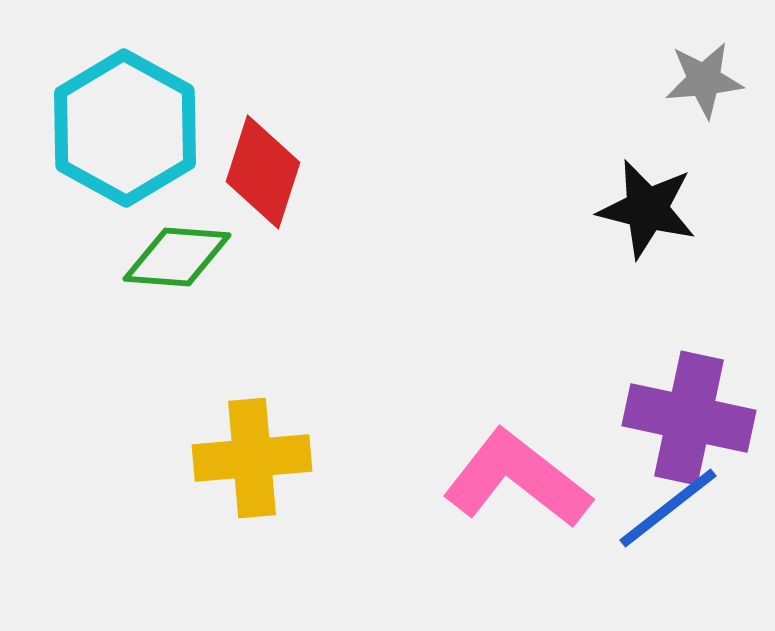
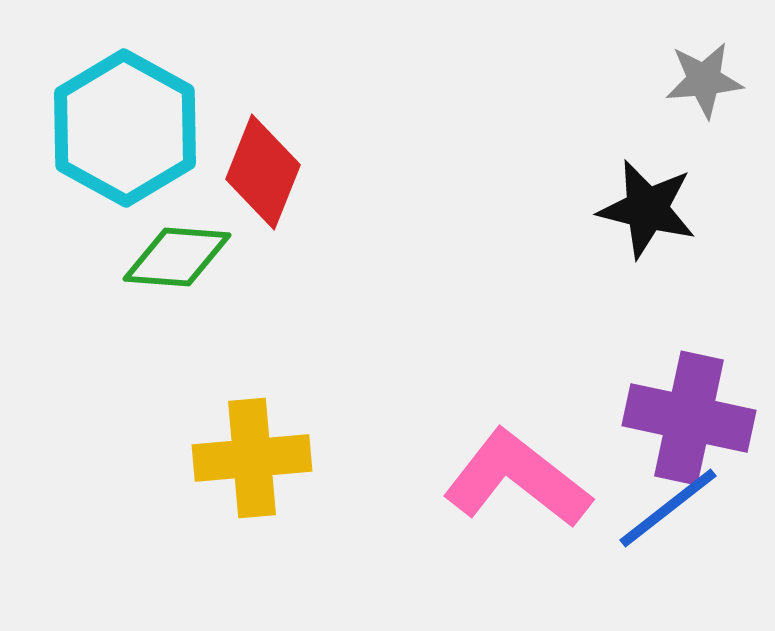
red diamond: rotated 4 degrees clockwise
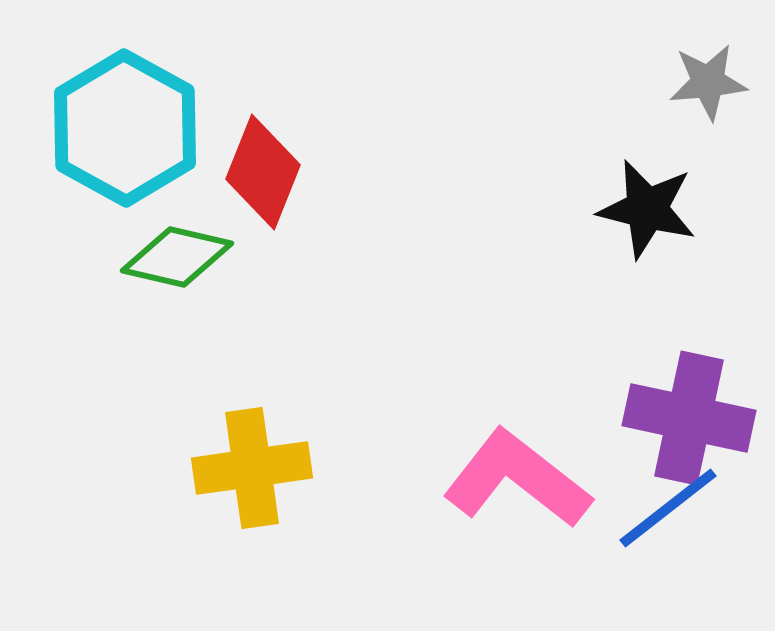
gray star: moved 4 px right, 2 px down
green diamond: rotated 9 degrees clockwise
yellow cross: moved 10 px down; rotated 3 degrees counterclockwise
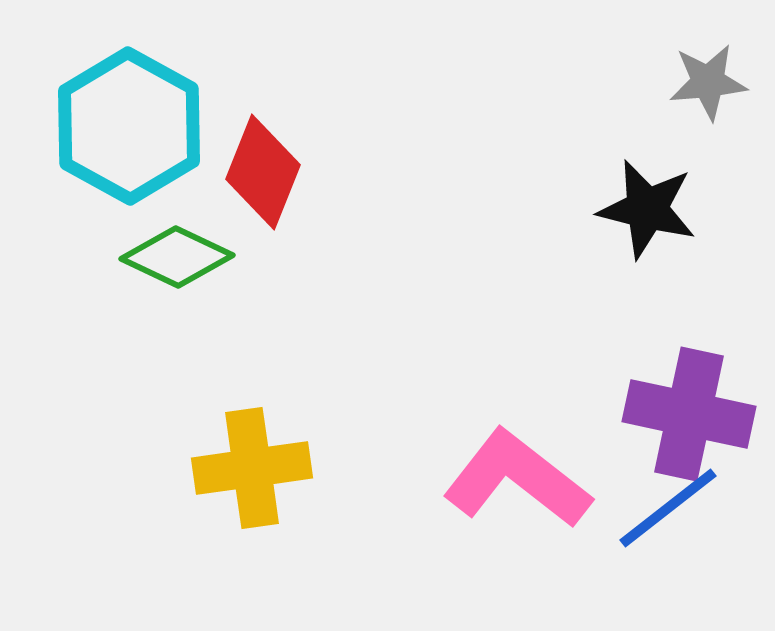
cyan hexagon: moved 4 px right, 2 px up
green diamond: rotated 12 degrees clockwise
purple cross: moved 4 px up
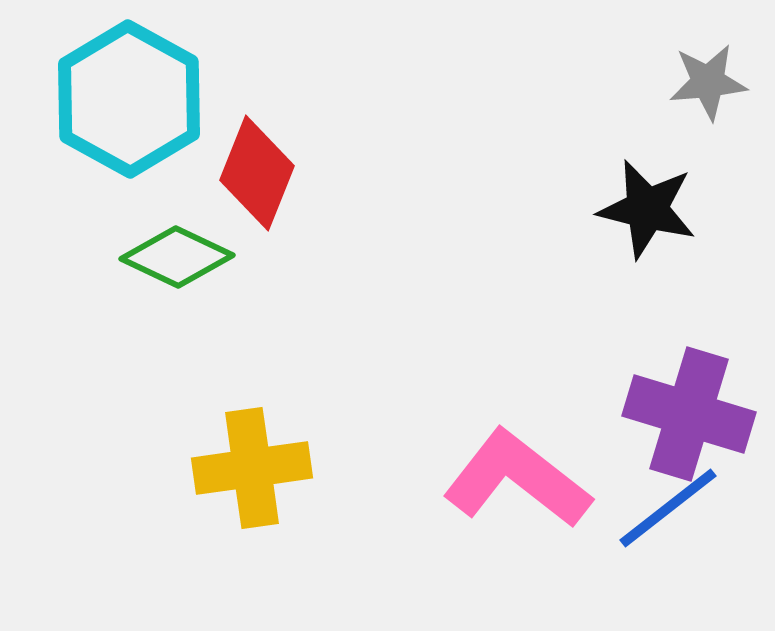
cyan hexagon: moved 27 px up
red diamond: moved 6 px left, 1 px down
purple cross: rotated 5 degrees clockwise
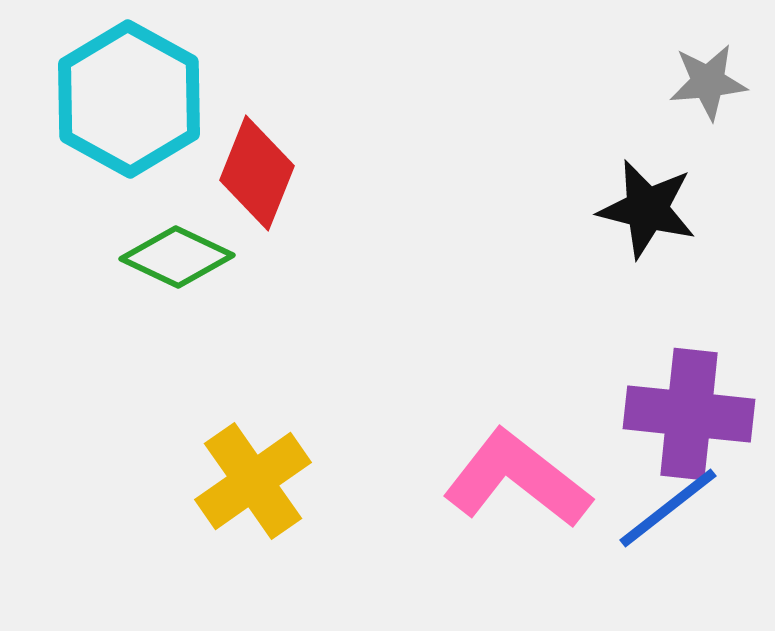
purple cross: rotated 11 degrees counterclockwise
yellow cross: moved 1 px right, 13 px down; rotated 27 degrees counterclockwise
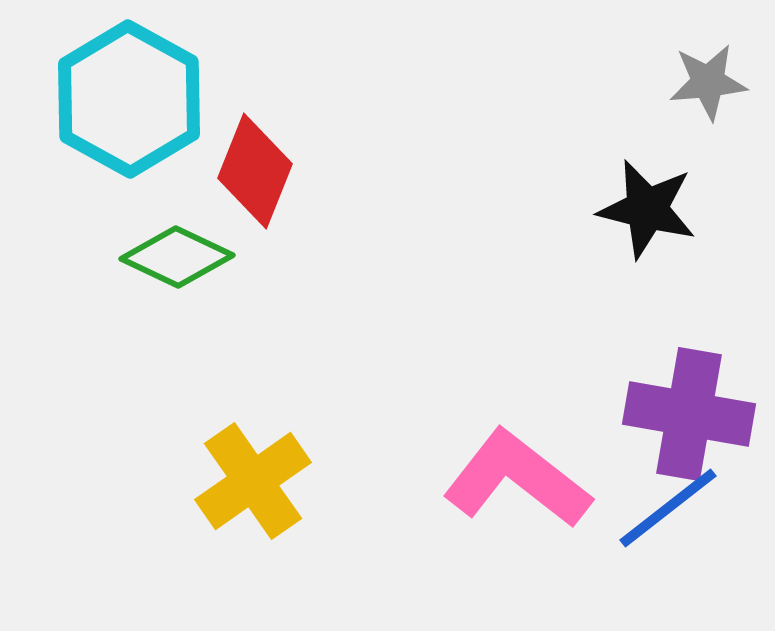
red diamond: moved 2 px left, 2 px up
purple cross: rotated 4 degrees clockwise
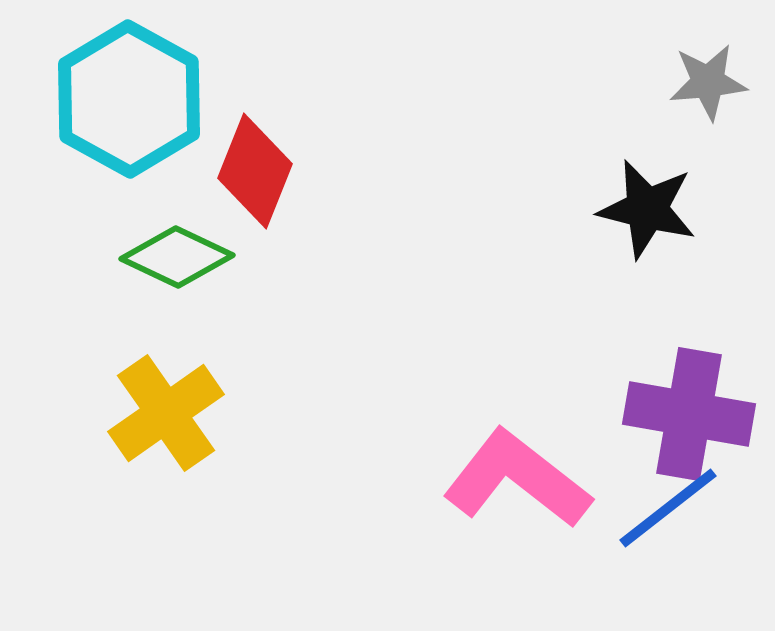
yellow cross: moved 87 px left, 68 px up
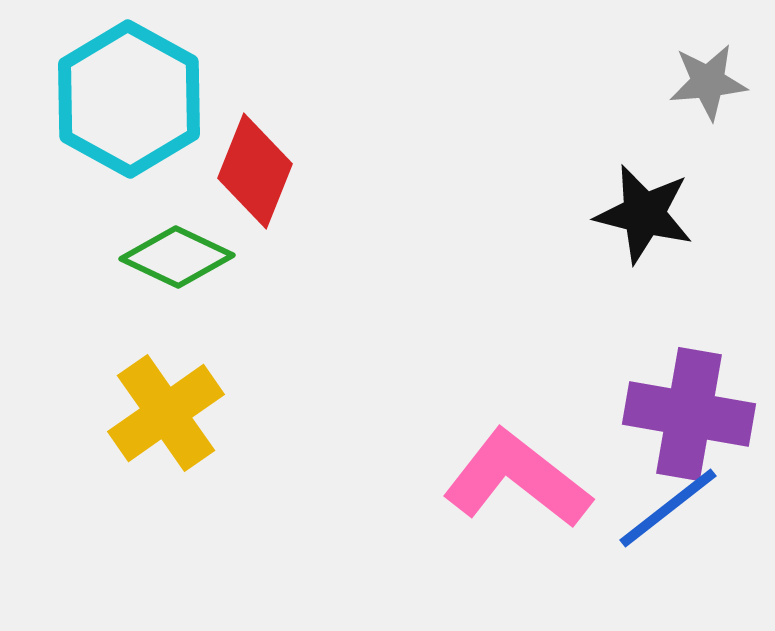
black star: moved 3 px left, 5 px down
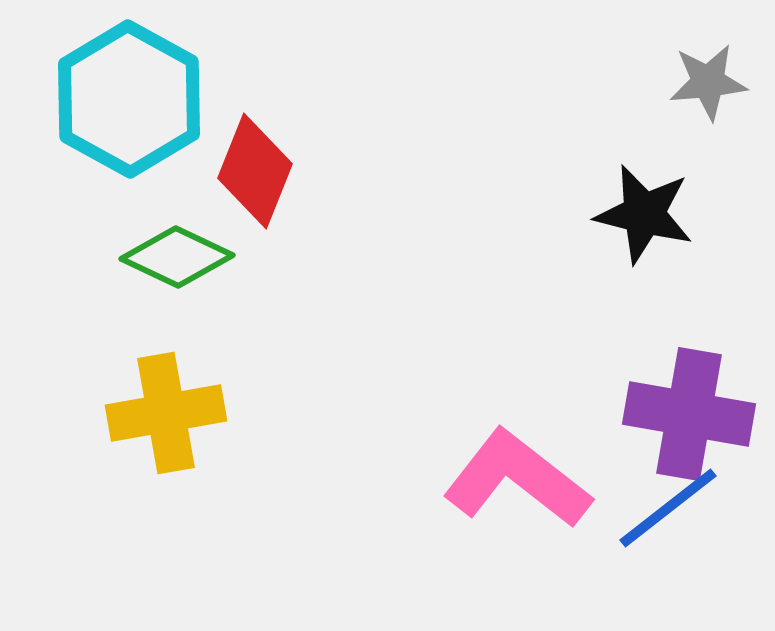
yellow cross: rotated 25 degrees clockwise
